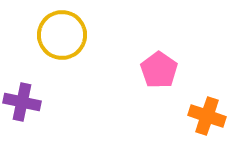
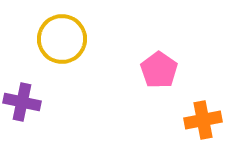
yellow circle: moved 4 px down
orange cross: moved 4 px left, 4 px down; rotated 30 degrees counterclockwise
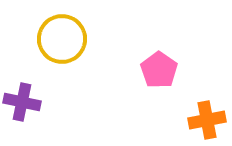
orange cross: moved 4 px right
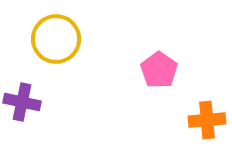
yellow circle: moved 6 px left
orange cross: rotated 6 degrees clockwise
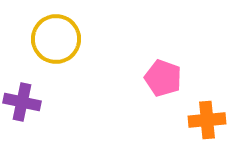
pink pentagon: moved 4 px right, 8 px down; rotated 15 degrees counterclockwise
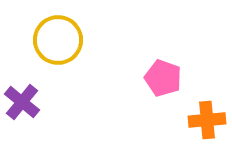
yellow circle: moved 2 px right, 1 px down
purple cross: rotated 27 degrees clockwise
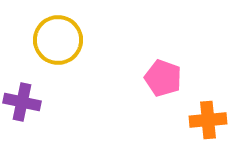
purple cross: rotated 27 degrees counterclockwise
orange cross: moved 1 px right
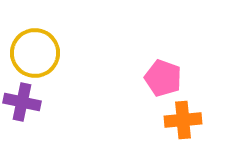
yellow circle: moved 23 px left, 13 px down
orange cross: moved 25 px left
